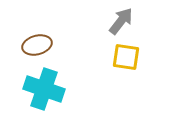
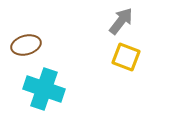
brown ellipse: moved 11 px left
yellow square: rotated 12 degrees clockwise
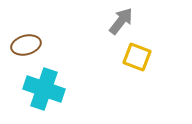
yellow square: moved 11 px right
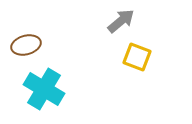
gray arrow: rotated 12 degrees clockwise
cyan cross: rotated 12 degrees clockwise
